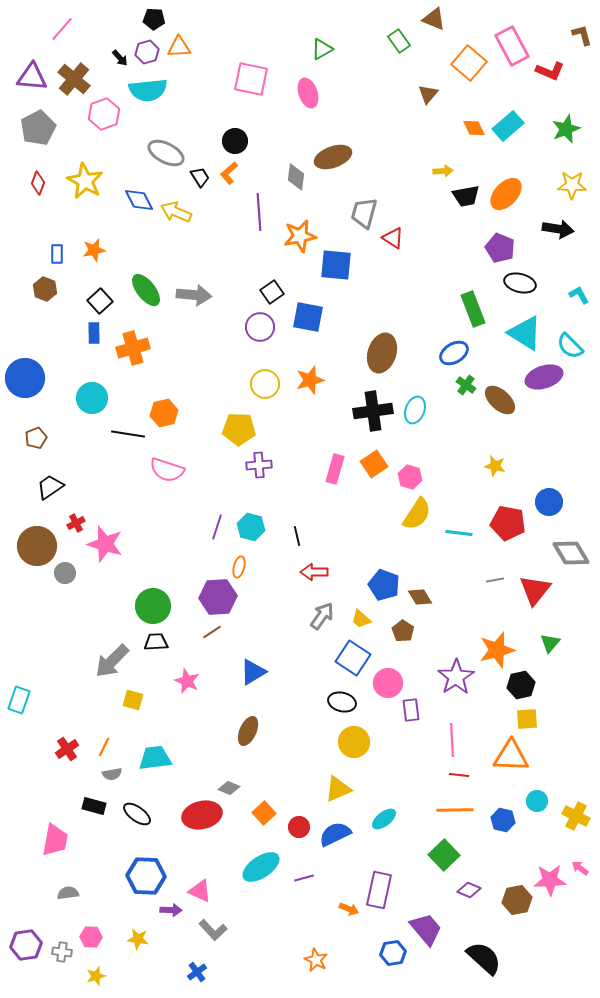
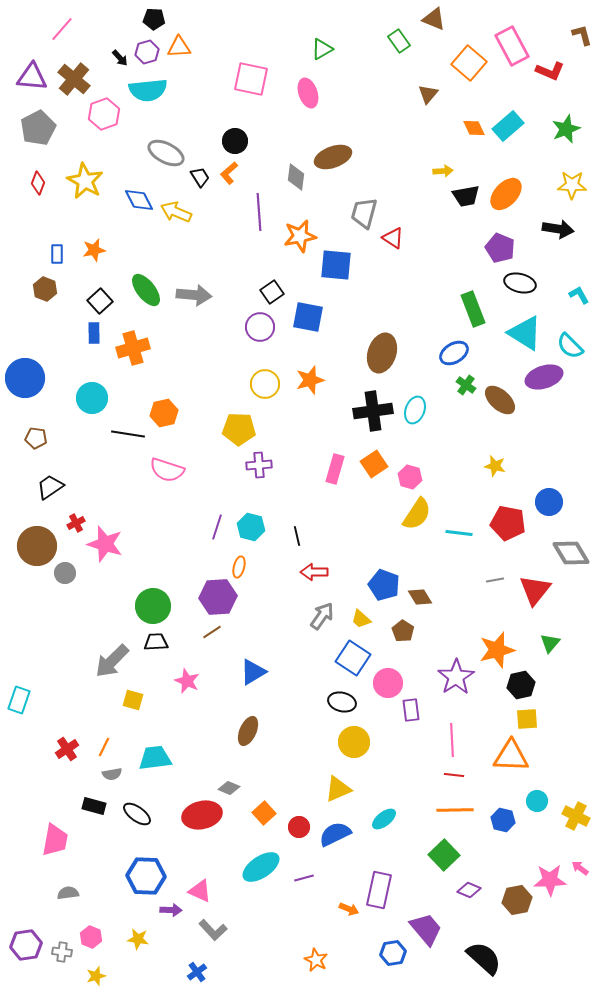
brown pentagon at (36, 438): rotated 30 degrees clockwise
red line at (459, 775): moved 5 px left
pink hexagon at (91, 937): rotated 20 degrees clockwise
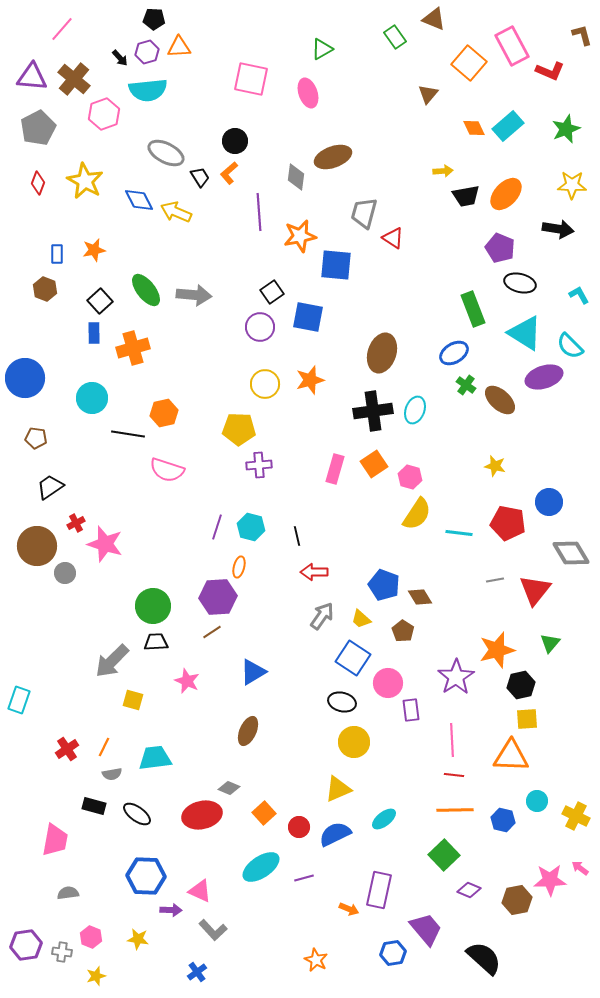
green rectangle at (399, 41): moved 4 px left, 4 px up
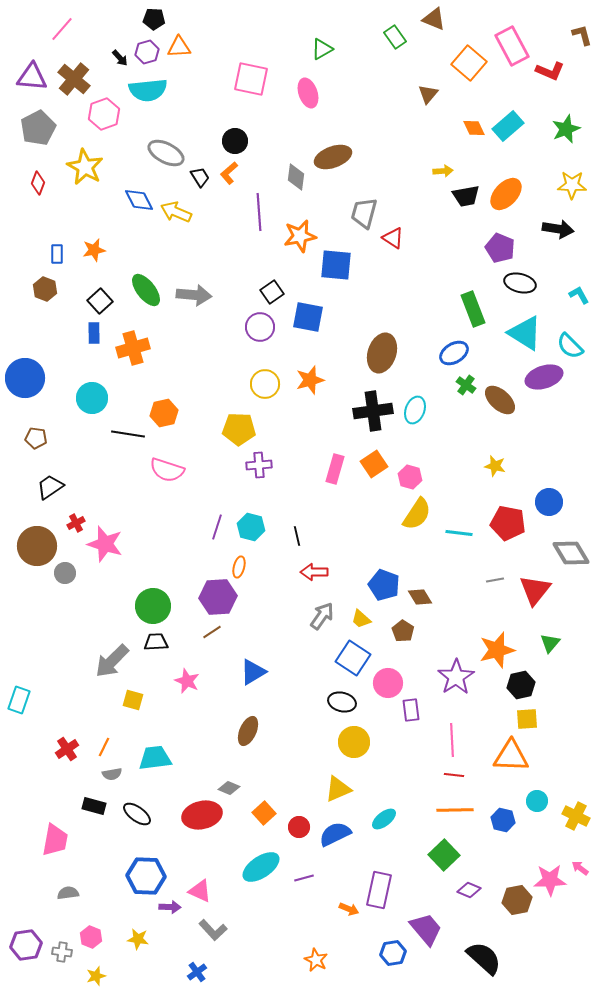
yellow star at (85, 181): moved 14 px up
purple arrow at (171, 910): moved 1 px left, 3 px up
